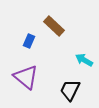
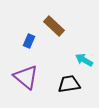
black trapezoid: moved 1 px left, 6 px up; rotated 55 degrees clockwise
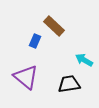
blue rectangle: moved 6 px right
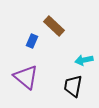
blue rectangle: moved 3 px left
cyan arrow: rotated 42 degrees counterclockwise
black trapezoid: moved 4 px right, 2 px down; rotated 70 degrees counterclockwise
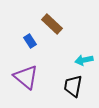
brown rectangle: moved 2 px left, 2 px up
blue rectangle: moved 2 px left; rotated 56 degrees counterclockwise
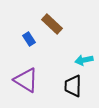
blue rectangle: moved 1 px left, 2 px up
purple triangle: moved 3 px down; rotated 8 degrees counterclockwise
black trapezoid: rotated 10 degrees counterclockwise
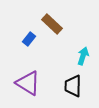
blue rectangle: rotated 72 degrees clockwise
cyan arrow: moved 1 px left, 4 px up; rotated 120 degrees clockwise
purple triangle: moved 2 px right, 3 px down
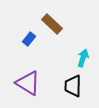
cyan arrow: moved 2 px down
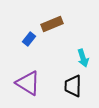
brown rectangle: rotated 65 degrees counterclockwise
cyan arrow: rotated 144 degrees clockwise
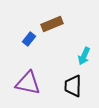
cyan arrow: moved 1 px right, 2 px up; rotated 42 degrees clockwise
purple triangle: rotated 20 degrees counterclockwise
